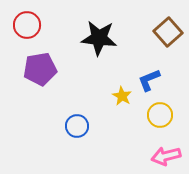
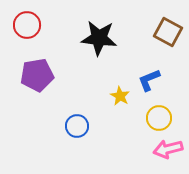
brown square: rotated 20 degrees counterclockwise
purple pentagon: moved 3 px left, 6 px down
yellow star: moved 2 px left
yellow circle: moved 1 px left, 3 px down
pink arrow: moved 2 px right, 7 px up
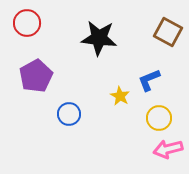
red circle: moved 2 px up
purple pentagon: moved 1 px left, 1 px down; rotated 20 degrees counterclockwise
blue circle: moved 8 px left, 12 px up
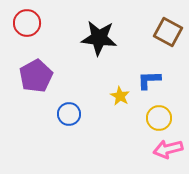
blue L-shape: rotated 20 degrees clockwise
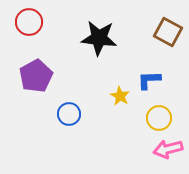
red circle: moved 2 px right, 1 px up
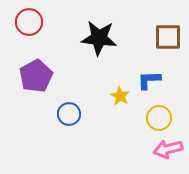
brown square: moved 5 px down; rotated 28 degrees counterclockwise
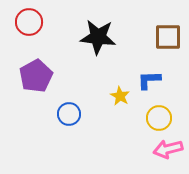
black star: moved 1 px left, 1 px up
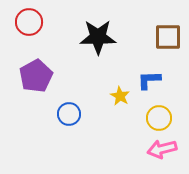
black star: rotated 6 degrees counterclockwise
pink arrow: moved 6 px left
